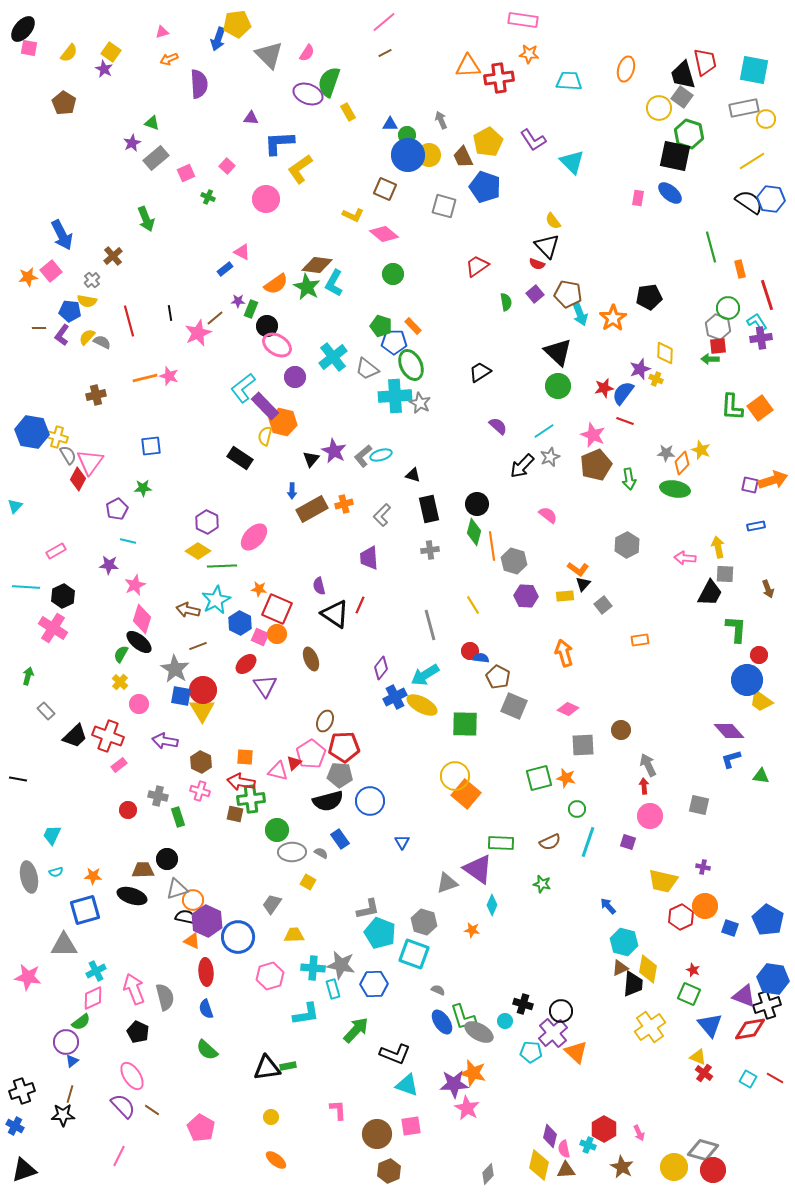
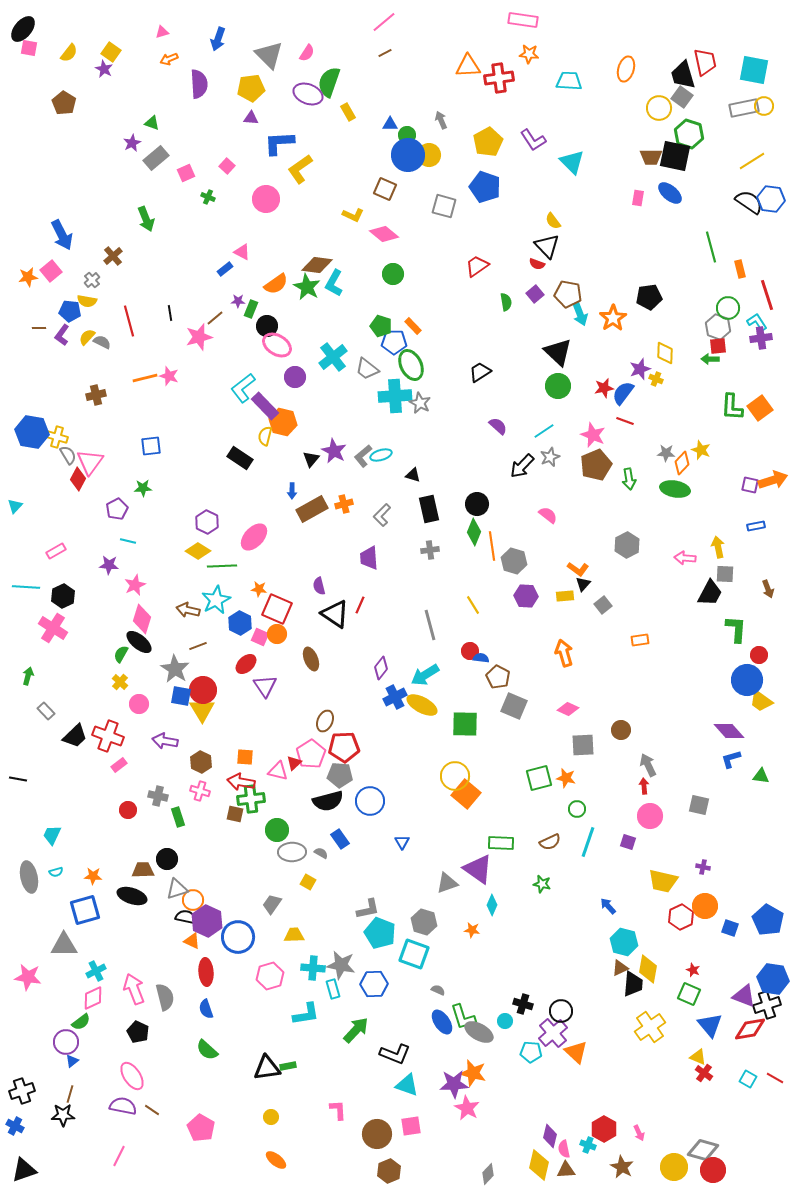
yellow pentagon at (237, 24): moved 14 px right, 64 px down
yellow circle at (766, 119): moved 2 px left, 13 px up
brown trapezoid at (463, 157): moved 188 px right; rotated 65 degrees counterclockwise
pink star at (198, 333): moved 1 px right, 4 px down; rotated 8 degrees clockwise
green diamond at (474, 532): rotated 8 degrees clockwise
purple semicircle at (123, 1106): rotated 36 degrees counterclockwise
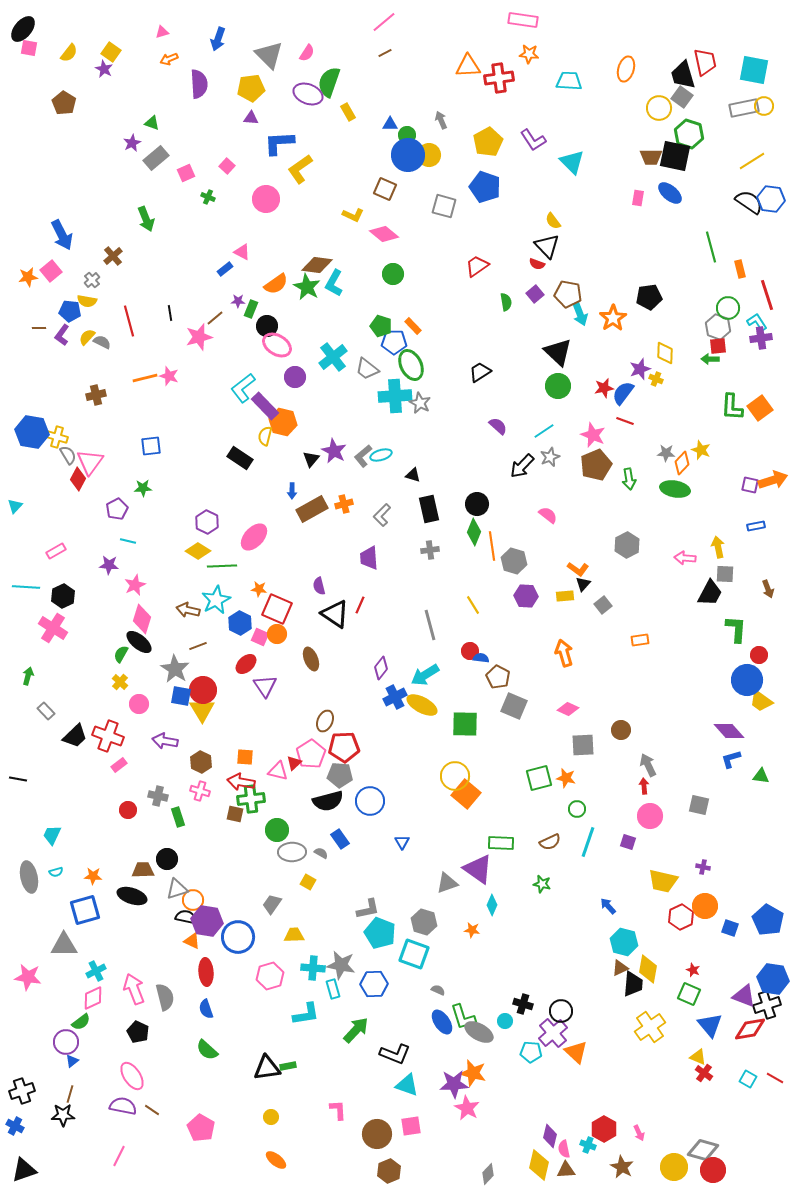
purple hexagon at (207, 921): rotated 16 degrees counterclockwise
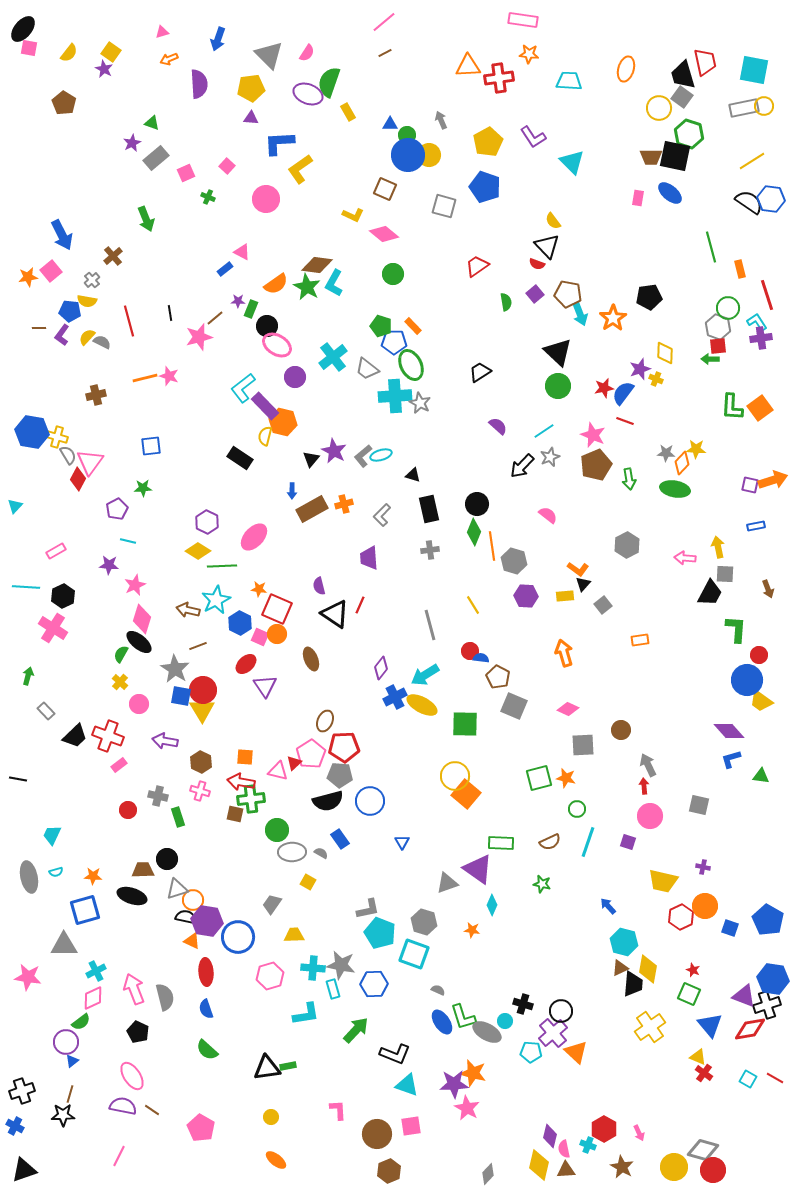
purple L-shape at (533, 140): moved 3 px up
yellow star at (701, 450): moved 5 px left, 1 px up; rotated 18 degrees counterclockwise
gray ellipse at (479, 1032): moved 8 px right
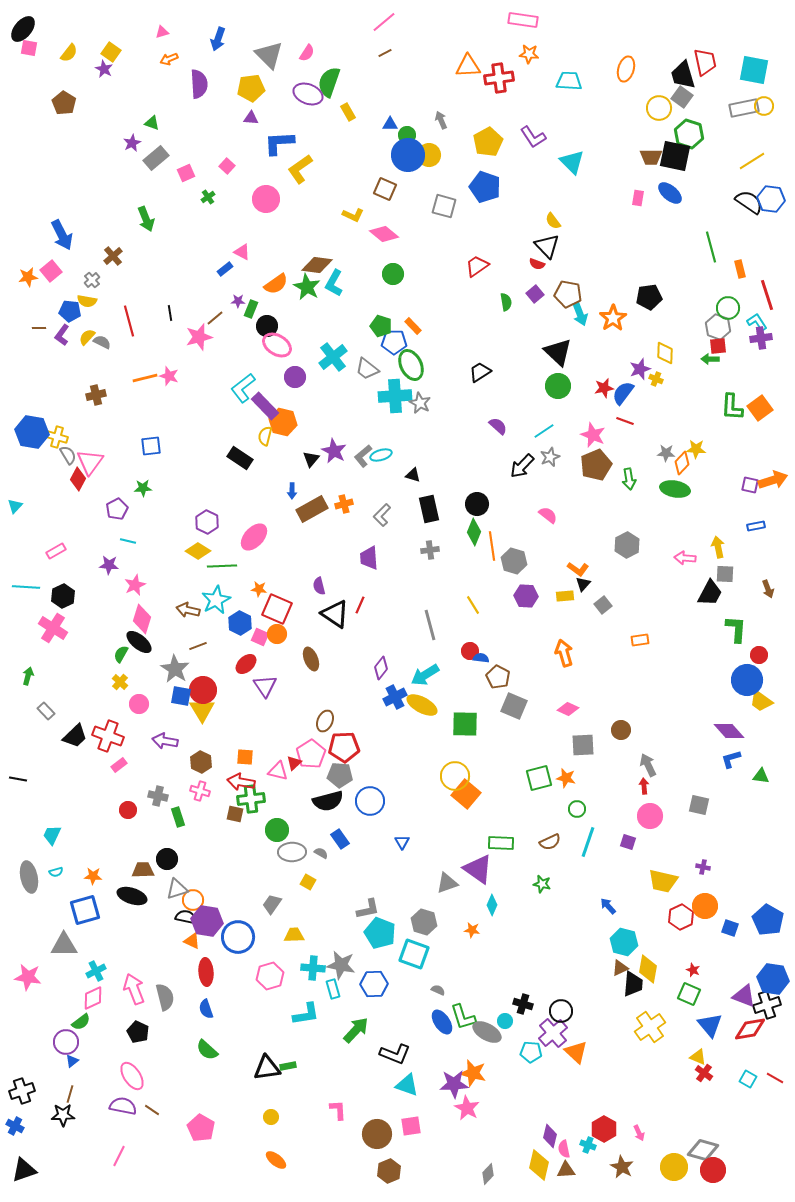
green cross at (208, 197): rotated 32 degrees clockwise
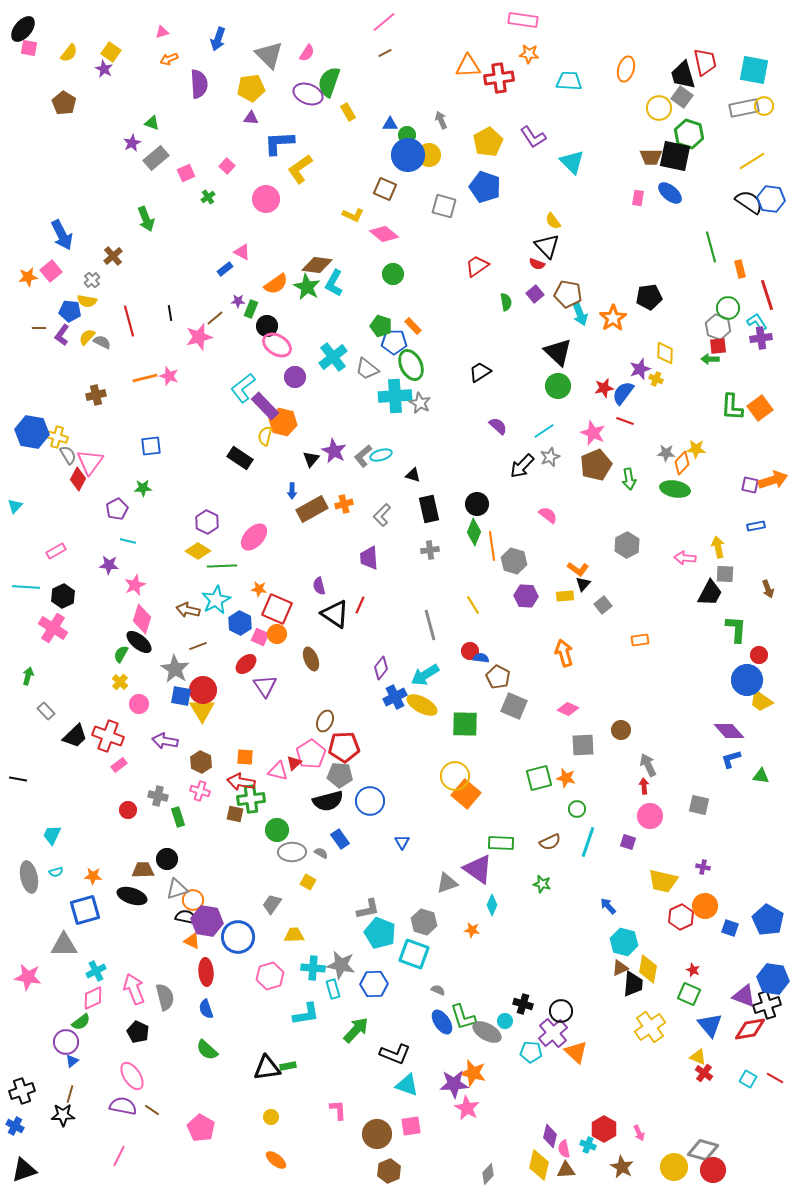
pink star at (593, 435): moved 2 px up
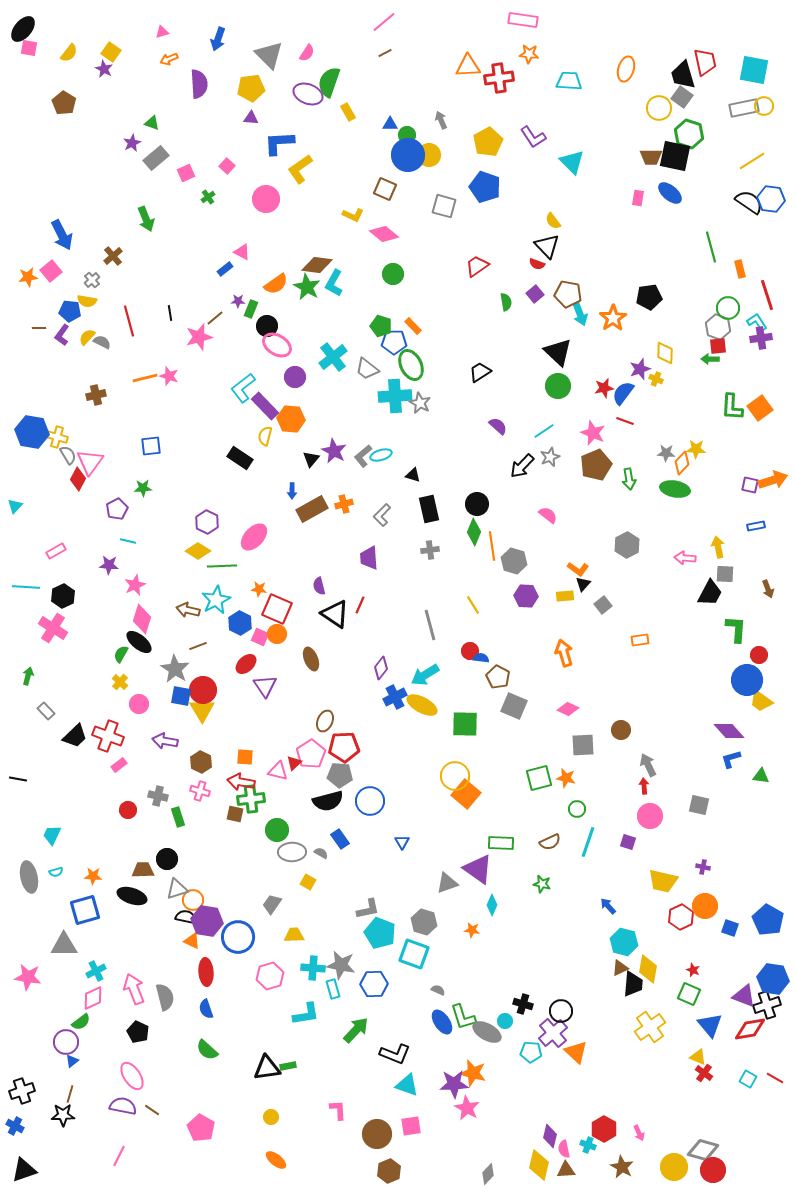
orange hexagon at (283, 422): moved 8 px right, 3 px up; rotated 8 degrees counterclockwise
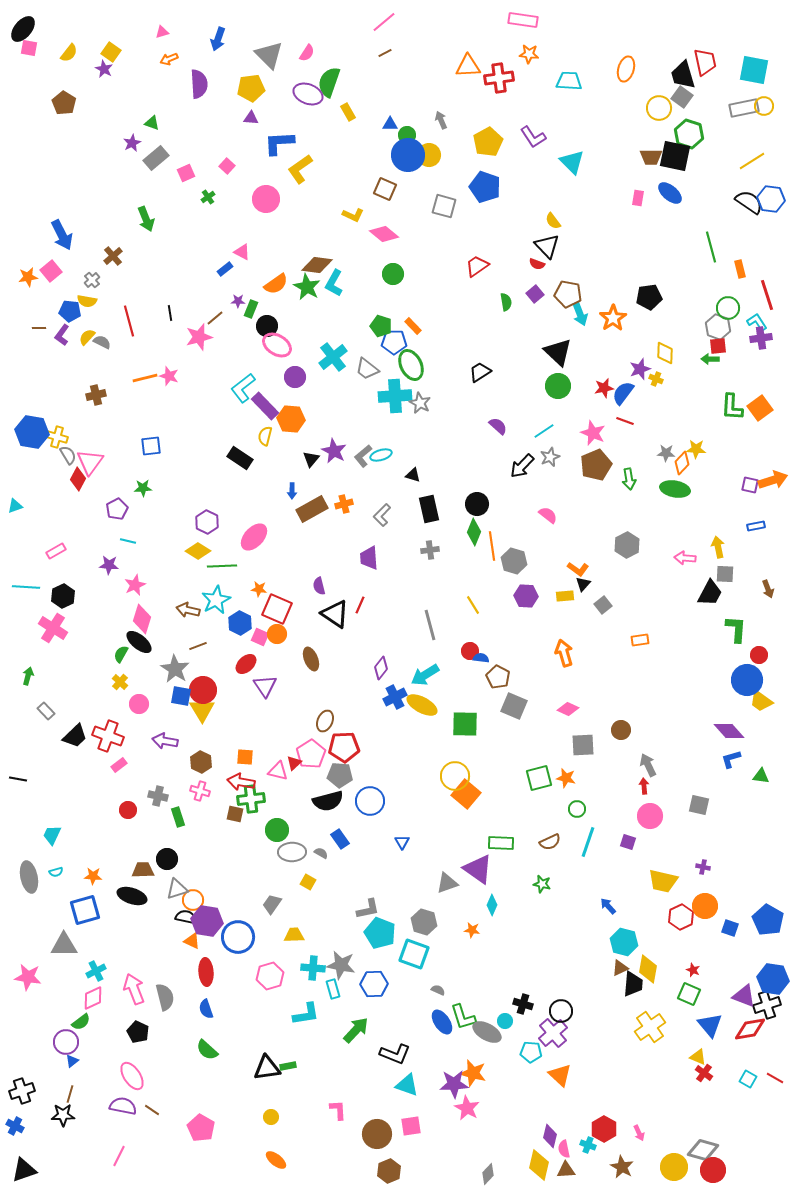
cyan triangle at (15, 506): rotated 28 degrees clockwise
orange triangle at (576, 1052): moved 16 px left, 23 px down
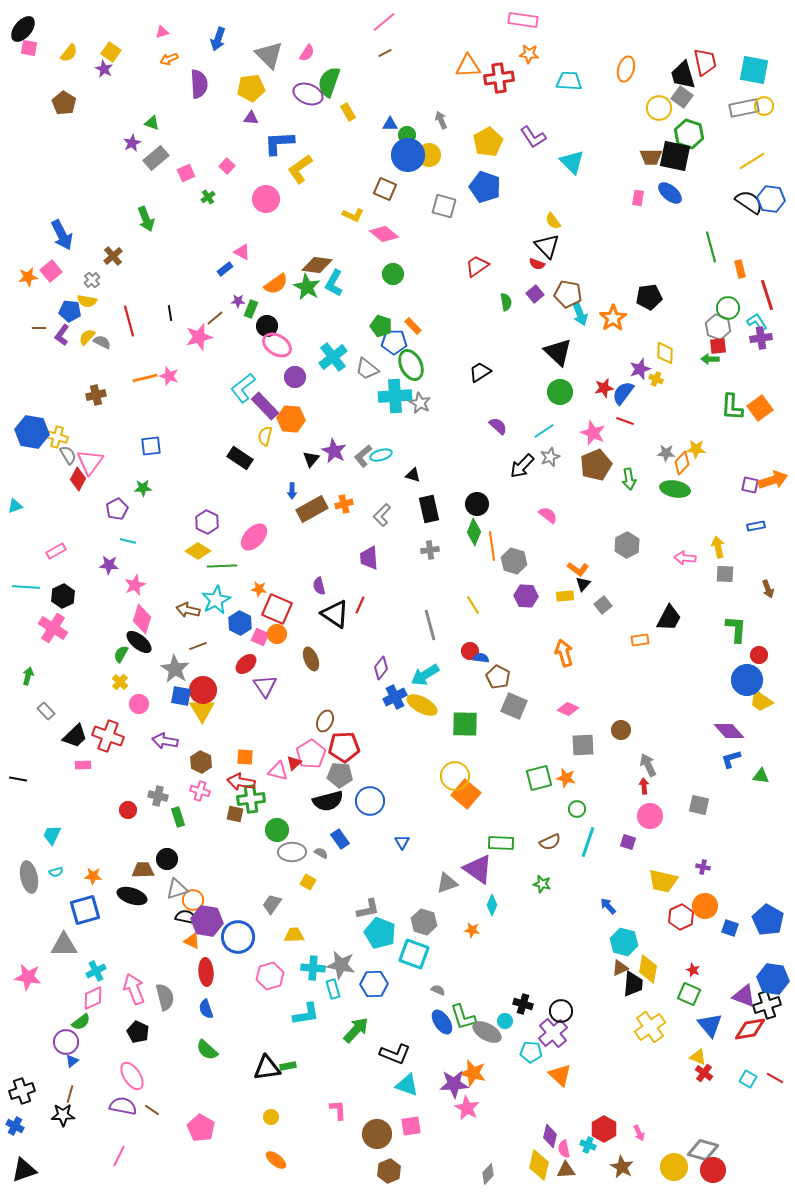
green circle at (558, 386): moved 2 px right, 6 px down
black trapezoid at (710, 593): moved 41 px left, 25 px down
pink rectangle at (119, 765): moved 36 px left; rotated 35 degrees clockwise
